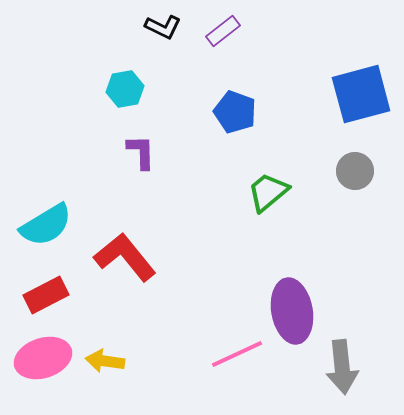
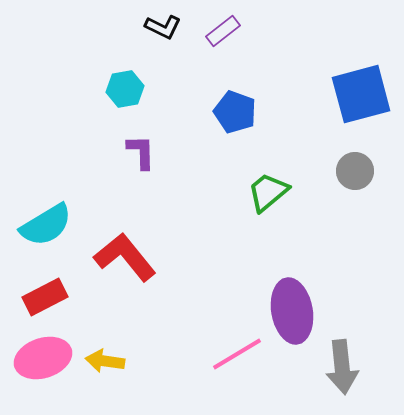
red rectangle: moved 1 px left, 2 px down
pink line: rotated 6 degrees counterclockwise
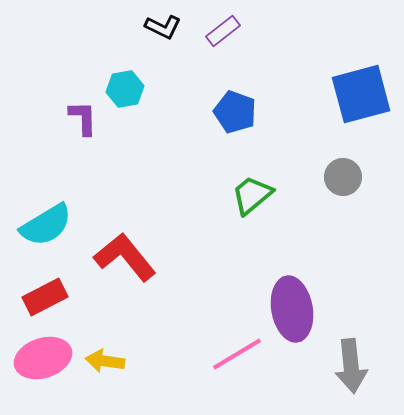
purple L-shape: moved 58 px left, 34 px up
gray circle: moved 12 px left, 6 px down
green trapezoid: moved 16 px left, 3 px down
purple ellipse: moved 2 px up
gray arrow: moved 9 px right, 1 px up
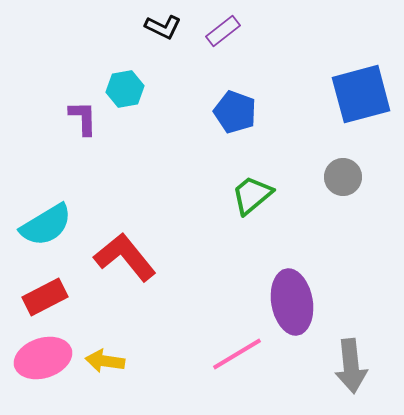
purple ellipse: moved 7 px up
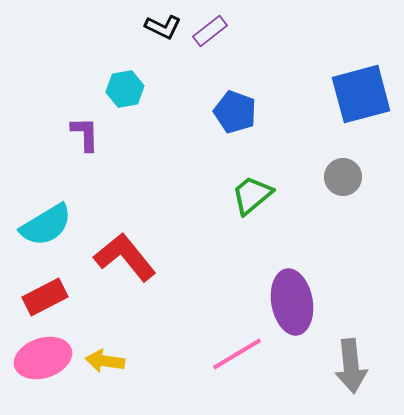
purple rectangle: moved 13 px left
purple L-shape: moved 2 px right, 16 px down
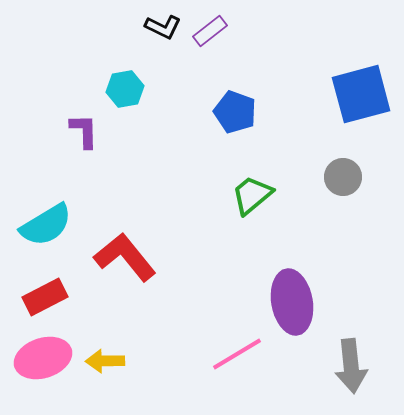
purple L-shape: moved 1 px left, 3 px up
yellow arrow: rotated 9 degrees counterclockwise
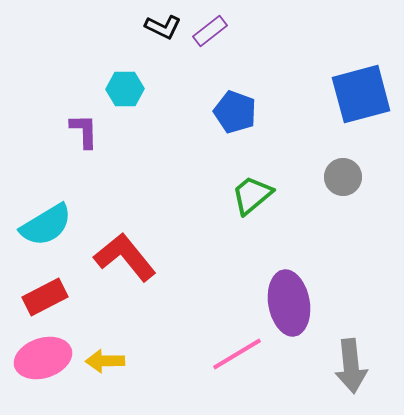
cyan hexagon: rotated 9 degrees clockwise
purple ellipse: moved 3 px left, 1 px down
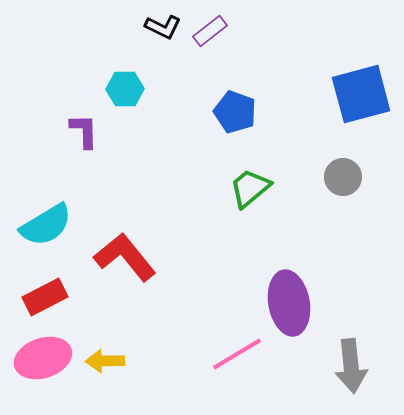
green trapezoid: moved 2 px left, 7 px up
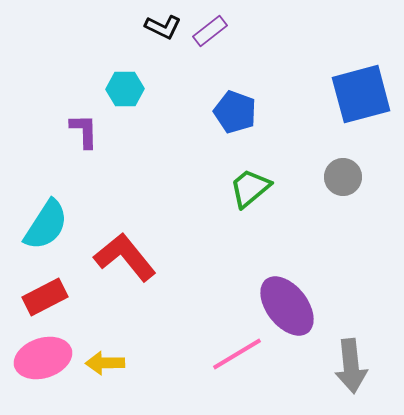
cyan semicircle: rotated 26 degrees counterclockwise
purple ellipse: moved 2 px left, 3 px down; rotated 28 degrees counterclockwise
yellow arrow: moved 2 px down
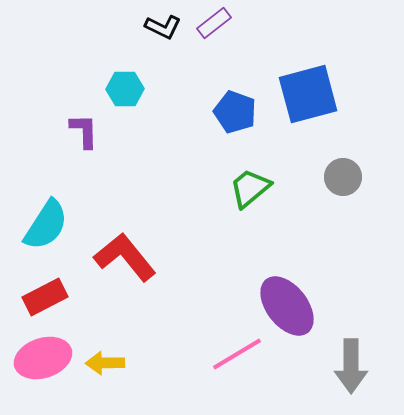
purple rectangle: moved 4 px right, 8 px up
blue square: moved 53 px left
gray arrow: rotated 6 degrees clockwise
